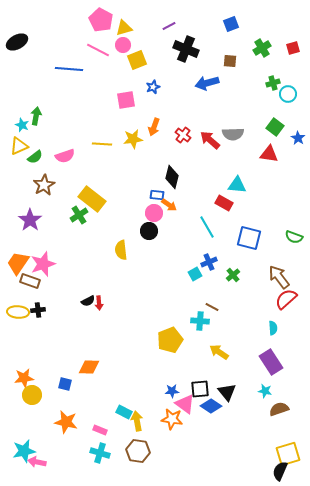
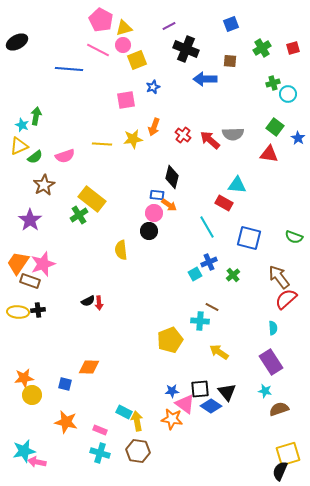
blue arrow at (207, 83): moved 2 px left, 4 px up; rotated 15 degrees clockwise
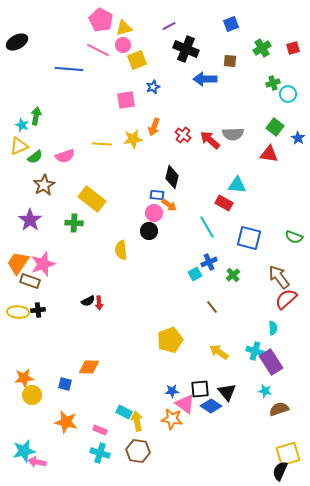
green cross at (79, 215): moved 5 px left, 8 px down; rotated 36 degrees clockwise
brown line at (212, 307): rotated 24 degrees clockwise
cyan cross at (200, 321): moved 55 px right, 30 px down; rotated 12 degrees clockwise
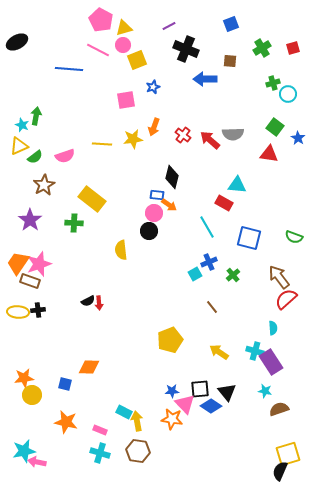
pink star at (43, 264): moved 4 px left
pink triangle at (185, 404): rotated 10 degrees clockwise
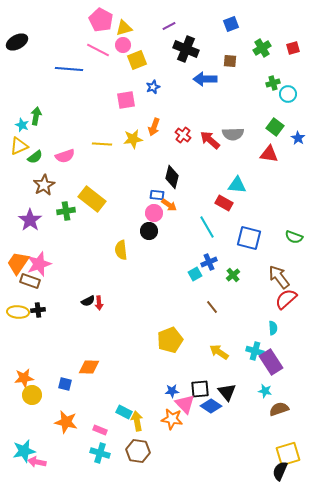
green cross at (74, 223): moved 8 px left, 12 px up; rotated 12 degrees counterclockwise
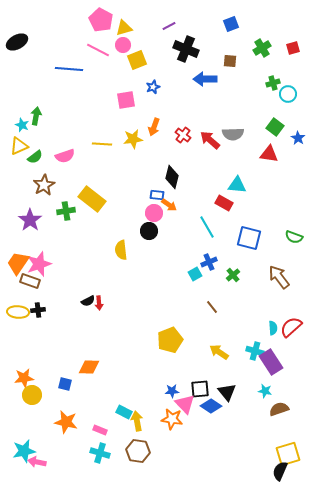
red semicircle at (286, 299): moved 5 px right, 28 px down
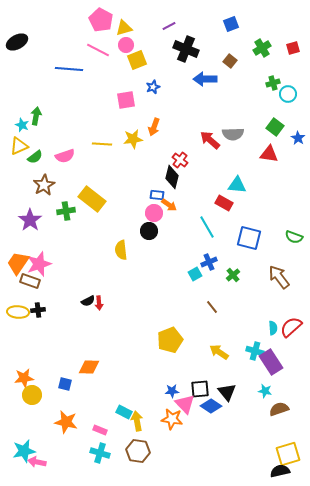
pink circle at (123, 45): moved 3 px right
brown square at (230, 61): rotated 32 degrees clockwise
red cross at (183, 135): moved 3 px left, 25 px down
black semicircle at (280, 471): rotated 54 degrees clockwise
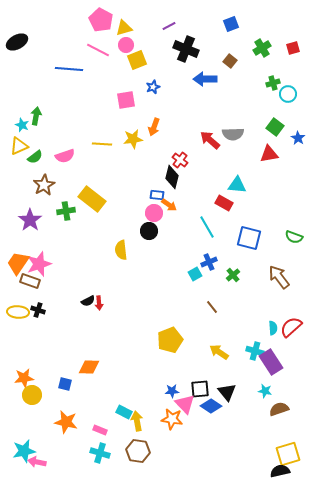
red triangle at (269, 154): rotated 18 degrees counterclockwise
black cross at (38, 310): rotated 24 degrees clockwise
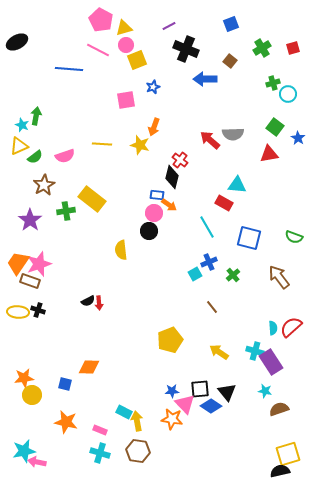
yellow star at (133, 139): moved 7 px right, 6 px down; rotated 24 degrees clockwise
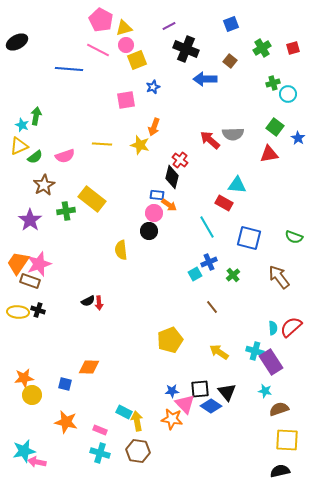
yellow square at (288, 454): moved 1 px left, 14 px up; rotated 20 degrees clockwise
